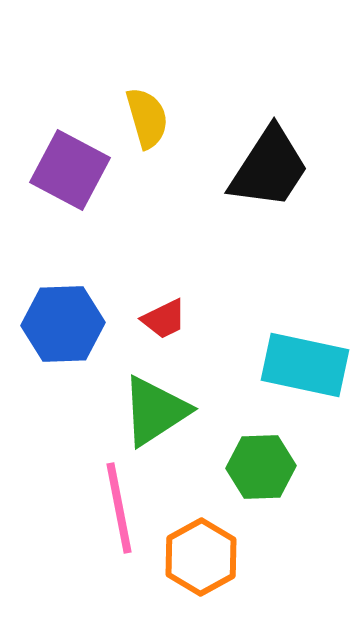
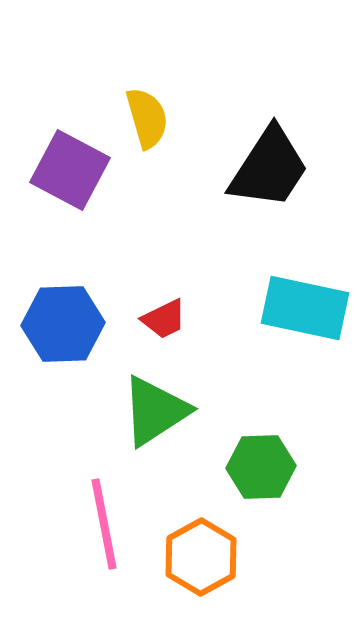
cyan rectangle: moved 57 px up
pink line: moved 15 px left, 16 px down
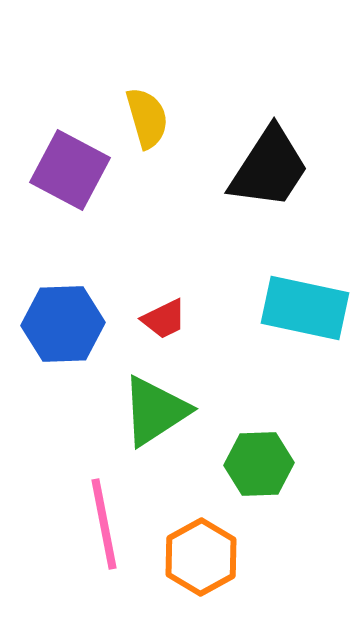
green hexagon: moved 2 px left, 3 px up
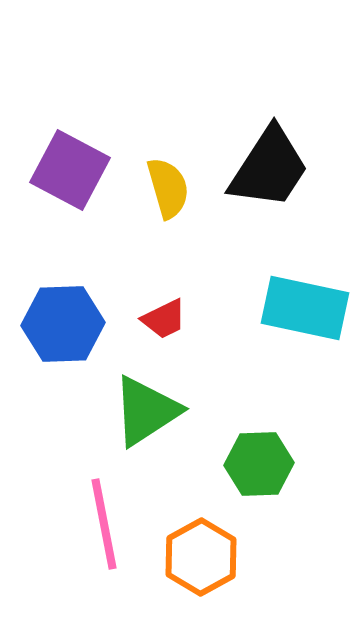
yellow semicircle: moved 21 px right, 70 px down
green triangle: moved 9 px left
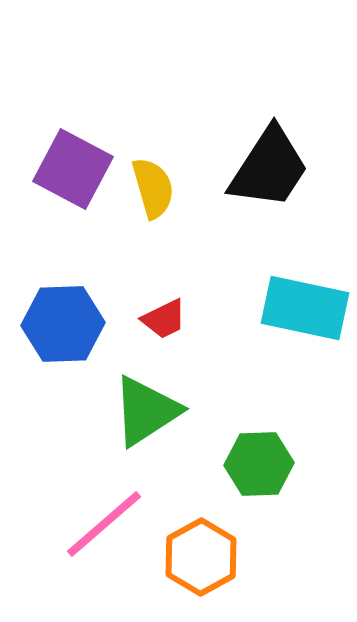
purple square: moved 3 px right, 1 px up
yellow semicircle: moved 15 px left
pink line: rotated 60 degrees clockwise
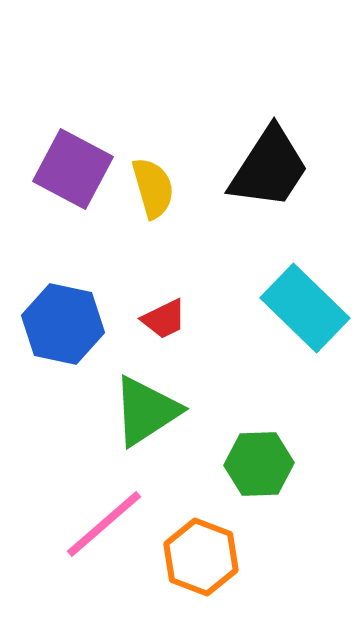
cyan rectangle: rotated 32 degrees clockwise
blue hexagon: rotated 14 degrees clockwise
orange hexagon: rotated 10 degrees counterclockwise
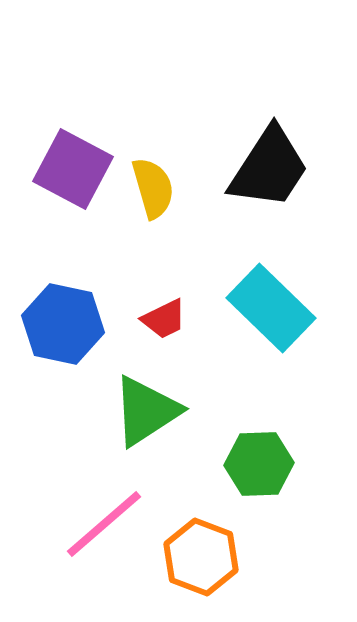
cyan rectangle: moved 34 px left
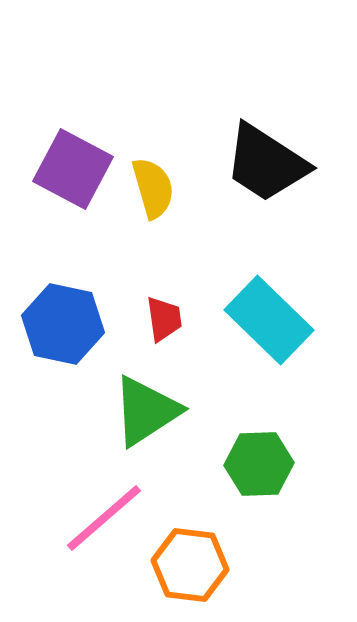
black trapezoid: moved 3 px left, 5 px up; rotated 90 degrees clockwise
cyan rectangle: moved 2 px left, 12 px down
red trapezoid: rotated 72 degrees counterclockwise
pink line: moved 6 px up
orange hexagon: moved 11 px left, 8 px down; rotated 14 degrees counterclockwise
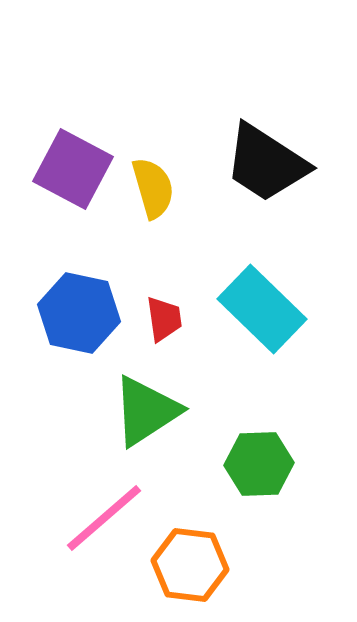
cyan rectangle: moved 7 px left, 11 px up
blue hexagon: moved 16 px right, 11 px up
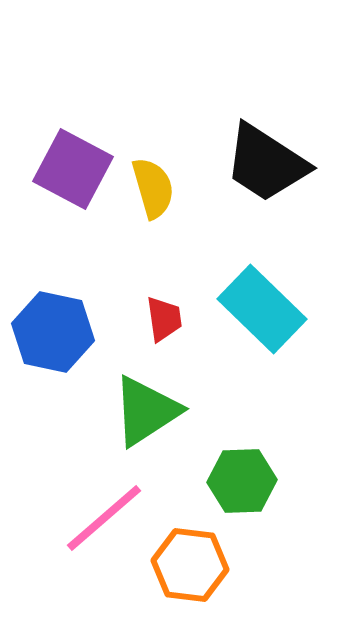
blue hexagon: moved 26 px left, 19 px down
green hexagon: moved 17 px left, 17 px down
